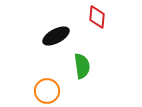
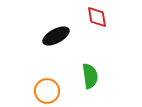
red diamond: rotated 15 degrees counterclockwise
green semicircle: moved 8 px right, 10 px down
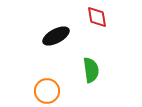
green semicircle: moved 1 px right, 6 px up
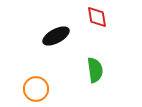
green semicircle: moved 4 px right
orange circle: moved 11 px left, 2 px up
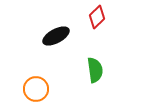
red diamond: rotated 55 degrees clockwise
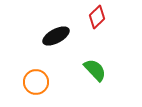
green semicircle: rotated 35 degrees counterclockwise
orange circle: moved 7 px up
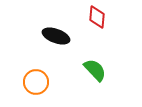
red diamond: rotated 40 degrees counterclockwise
black ellipse: rotated 48 degrees clockwise
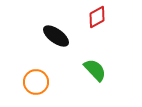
red diamond: rotated 55 degrees clockwise
black ellipse: rotated 16 degrees clockwise
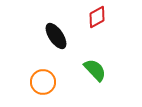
black ellipse: rotated 20 degrees clockwise
orange circle: moved 7 px right
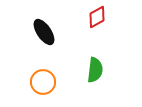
black ellipse: moved 12 px left, 4 px up
green semicircle: rotated 50 degrees clockwise
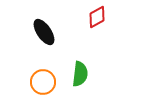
green semicircle: moved 15 px left, 4 px down
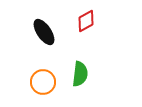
red diamond: moved 11 px left, 4 px down
